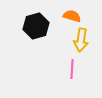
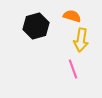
pink line: moved 1 px right; rotated 24 degrees counterclockwise
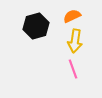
orange semicircle: rotated 42 degrees counterclockwise
yellow arrow: moved 6 px left, 1 px down
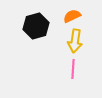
pink line: rotated 24 degrees clockwise
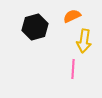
black hexagon: moved 1 px left, 1 px down
yellow arrow: moved 9 px right
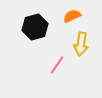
yellow arrow: moved 3 px left, 3 px down
pink line: moved 16 px left, 4 px up; rotated 30 degrees clockwise
